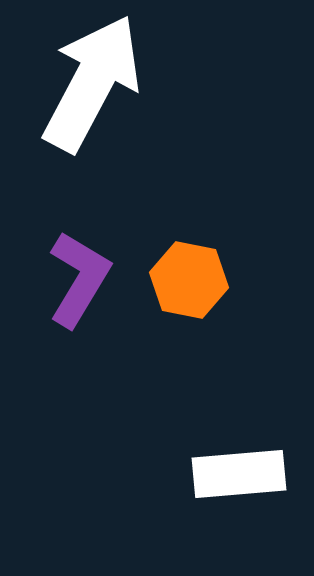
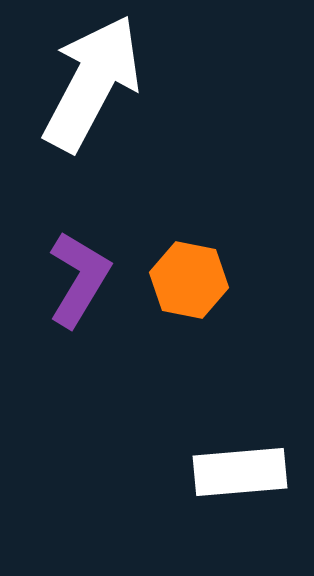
white rectangle: moved 1 px right, 2 px up
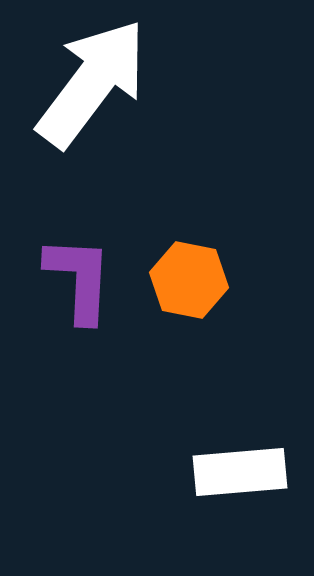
white arrow: rotated 9 degrees clockwise
purple L-shape: rotated 28 degrees counterclockwise
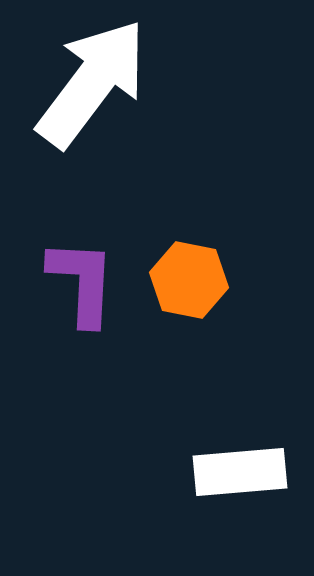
purple L-shape: moved 3 px right, 3 px down
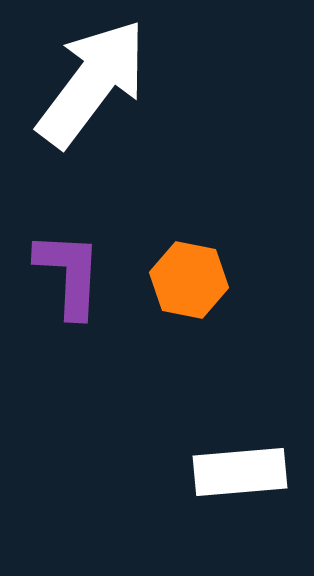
purple L-shape: moved 13 px left, 8 px up
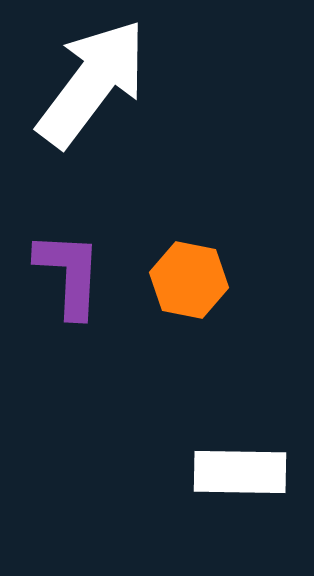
white rectangle: rotated 6 degrees clockwise
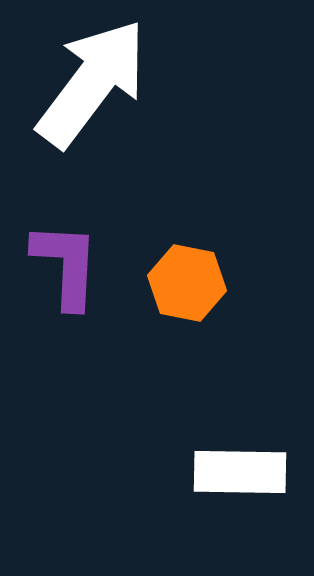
purple L-shape: moved 3 px left, 9 px up
orange hexagon: moved 2 px left, 3 px down
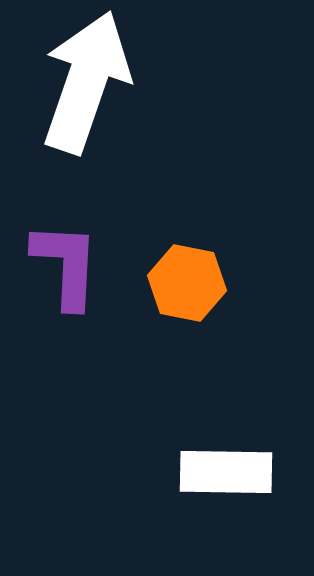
white arrow: moved 6 px left, 1 px up; rotated 18 degrees counterclockwise
white rectangle: moved 14 px left
